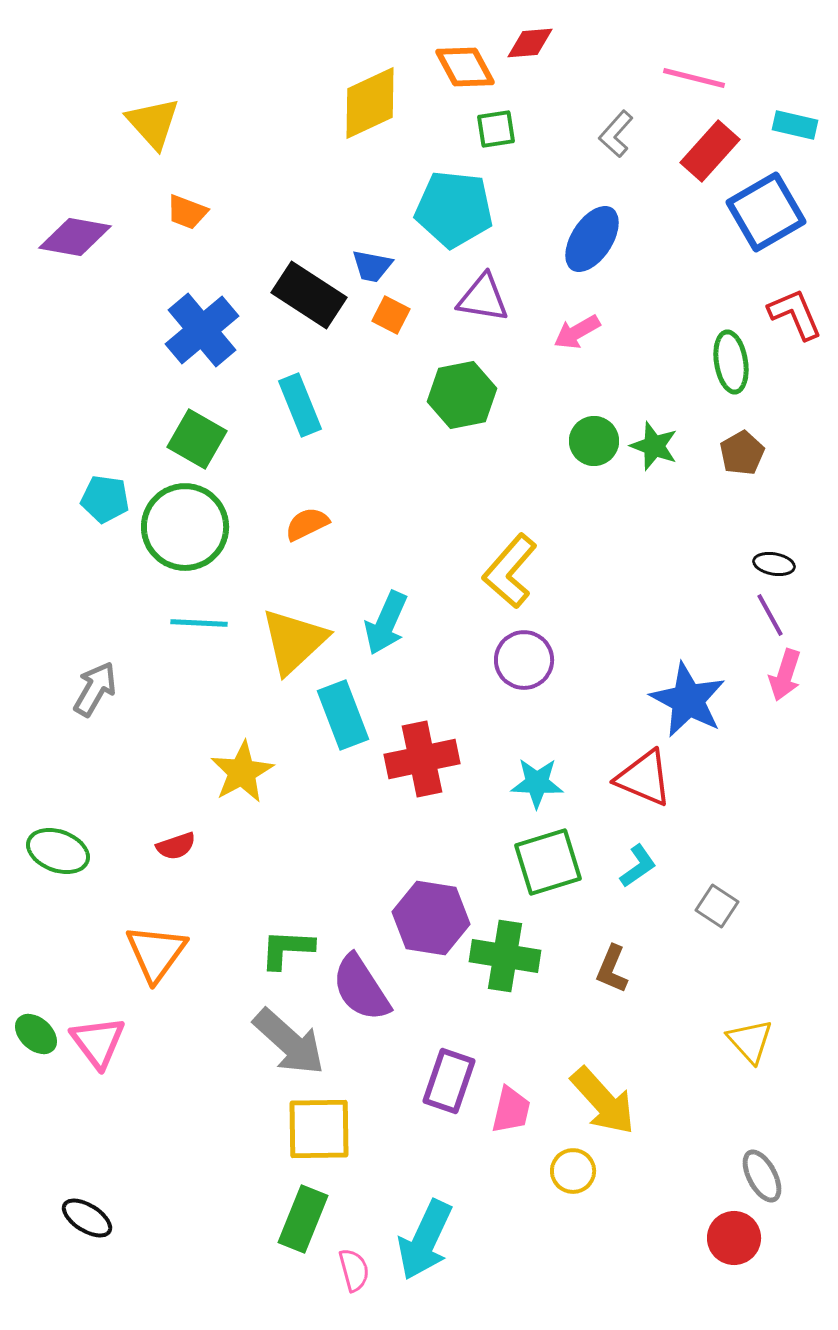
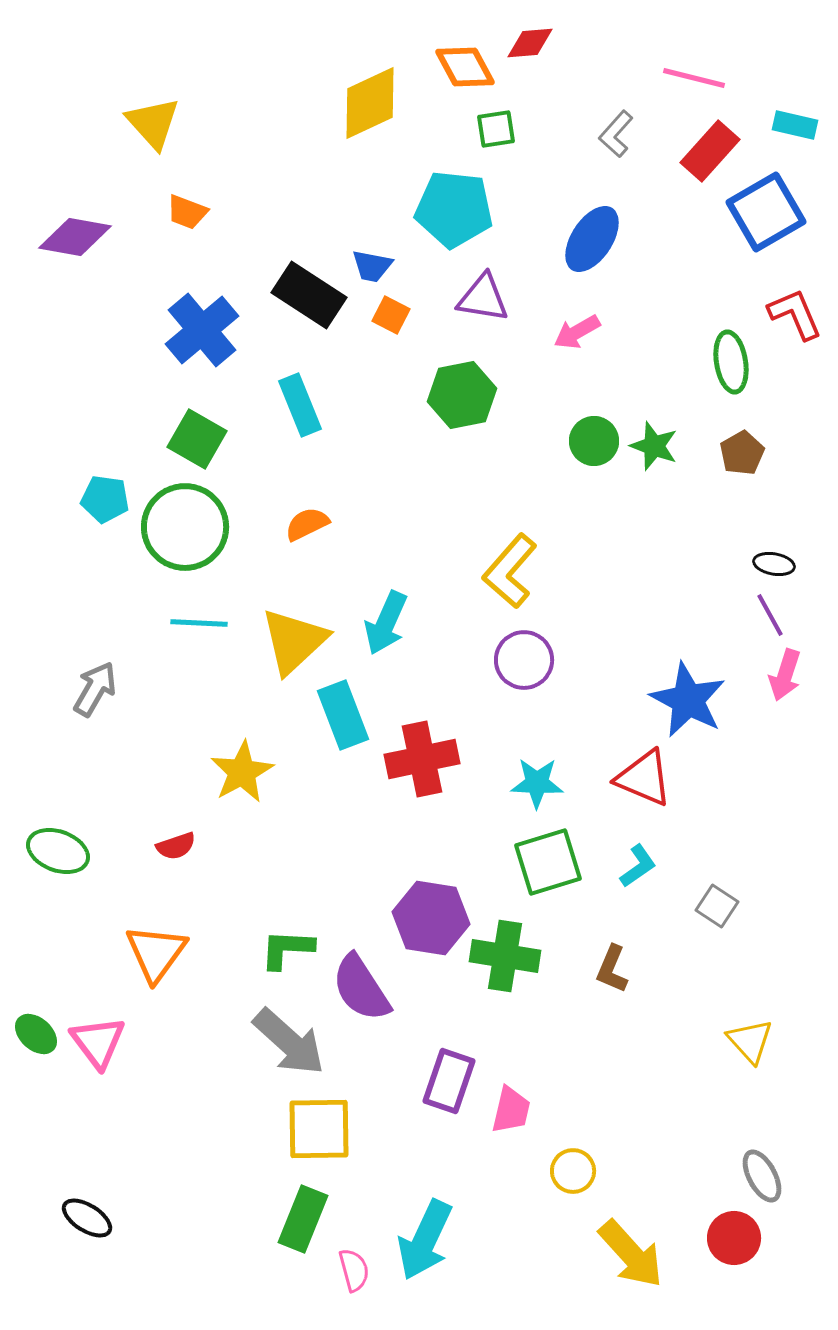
yellow arrow at (603, 1101): moved 28 px right, 153 px down
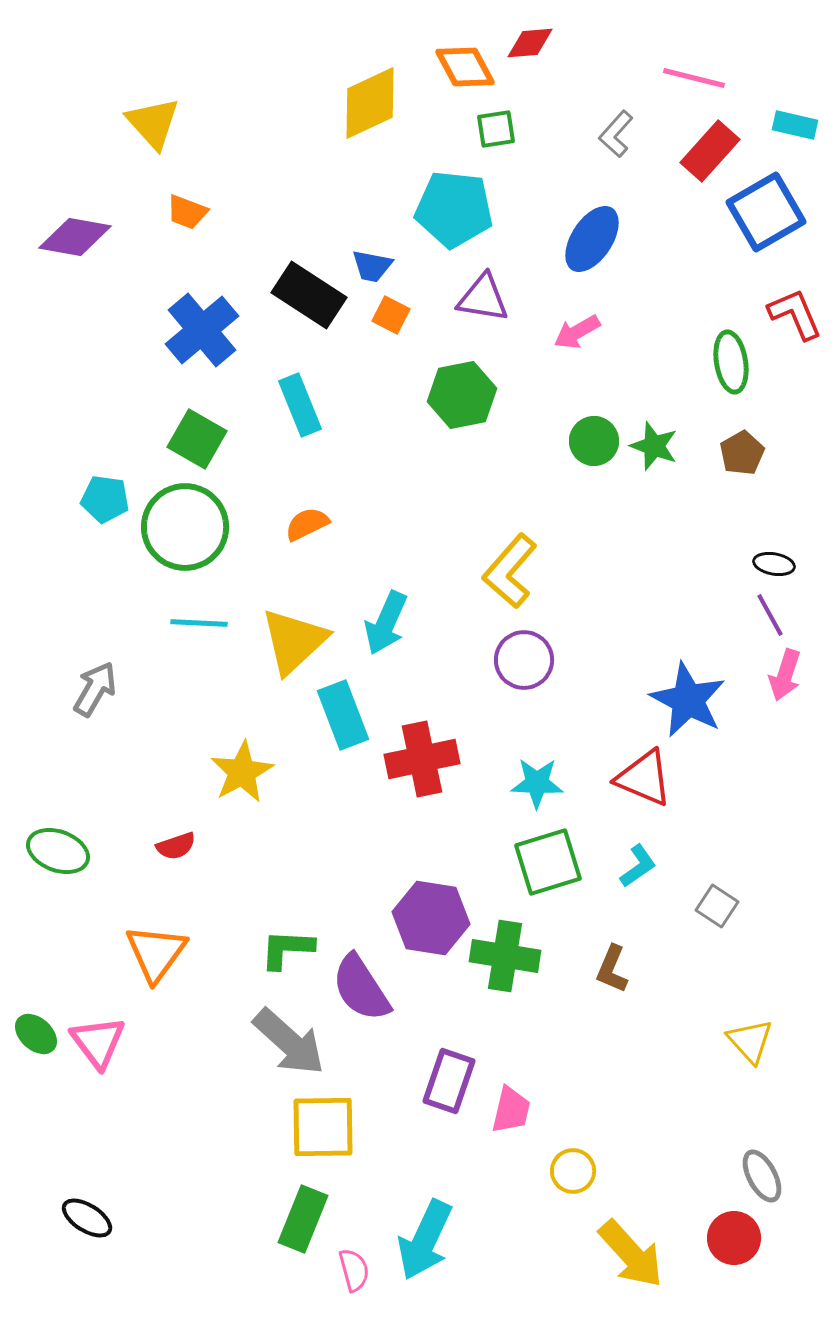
yellow square at (319, 1129): moved 4 px right, 2 px up
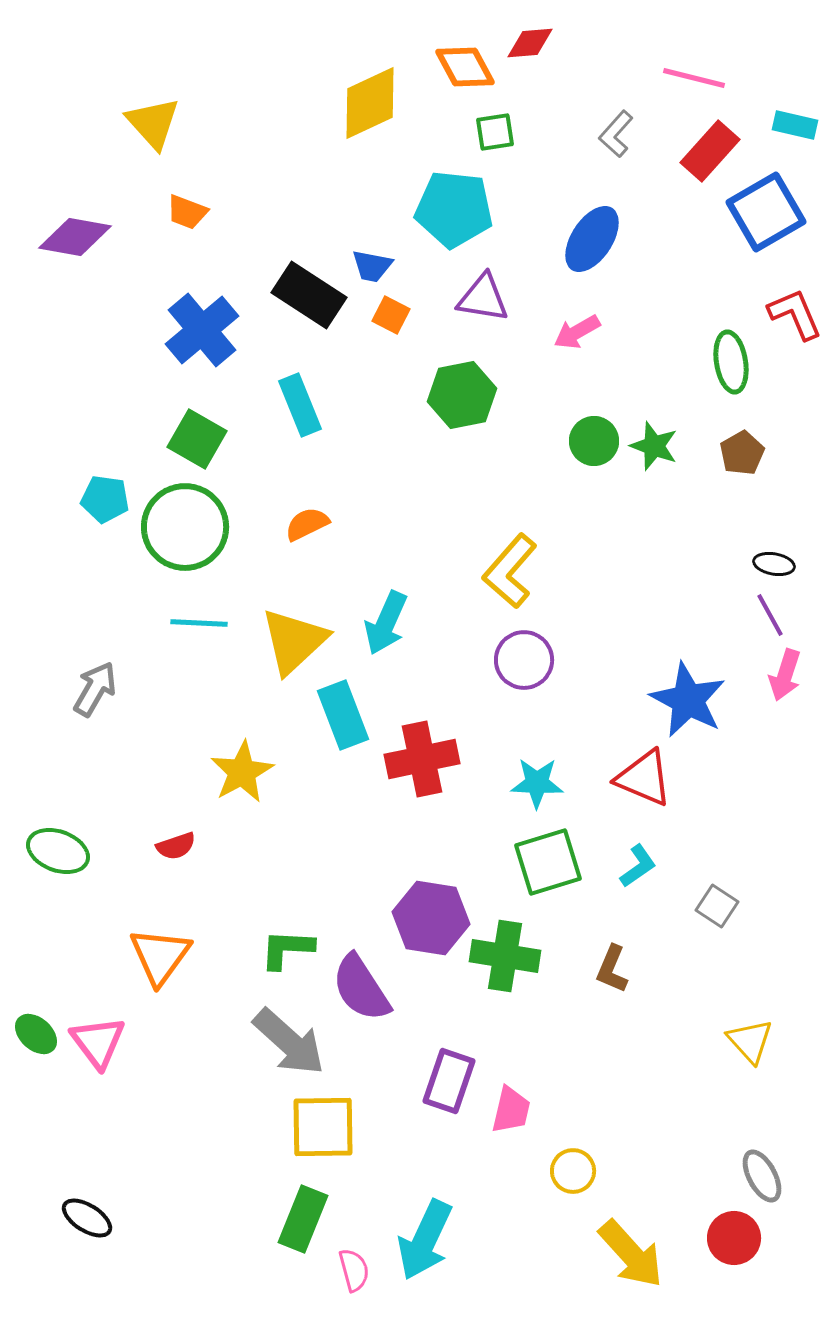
green square at (496, 129): moved 1 px left, 3 px down
orange triangle at (156, 953): moved 4 px right, 3 px down
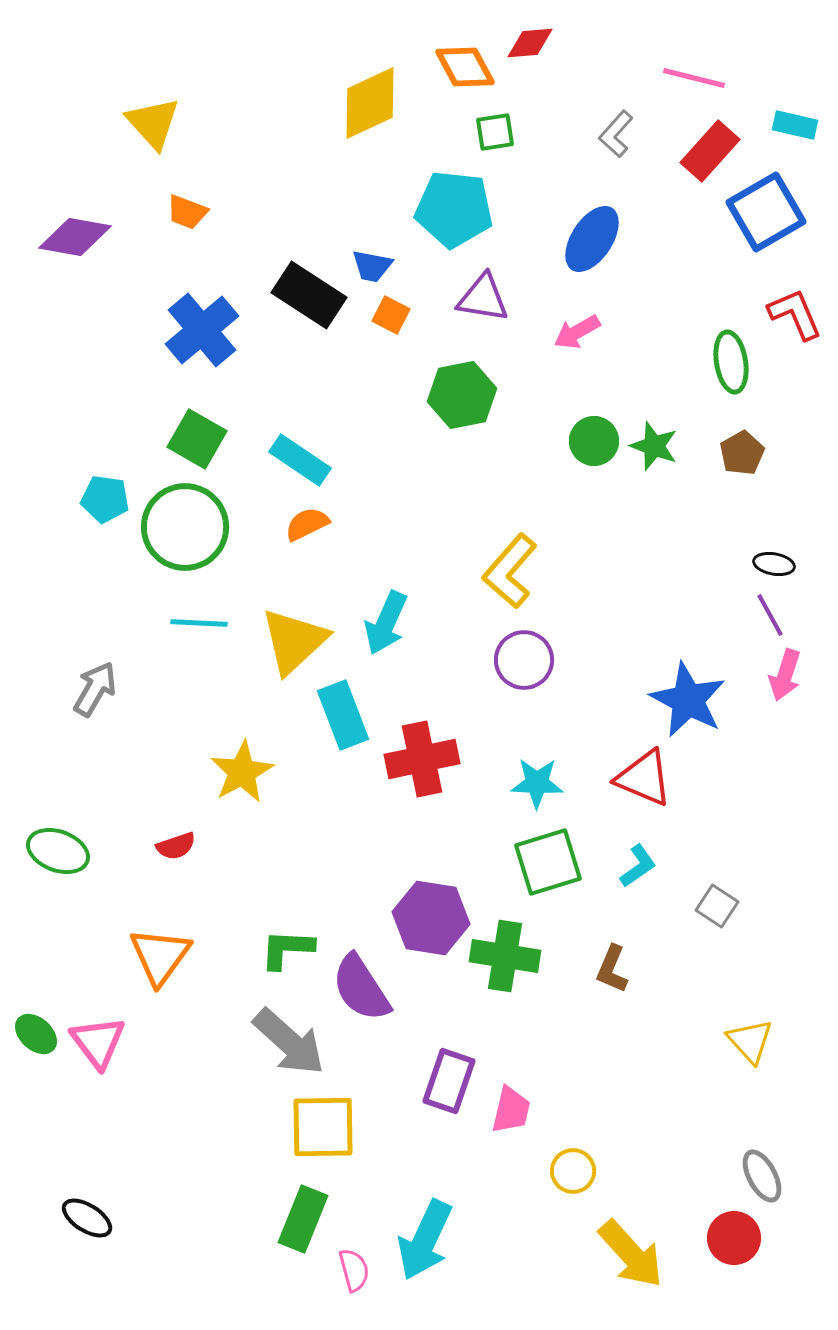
cyan rectangle at (300, 405): moved 55 px down; rotated 34 degrees counterclockwise
